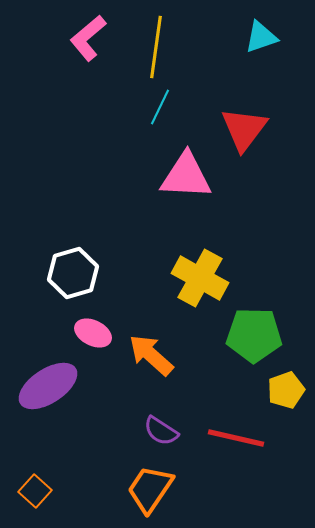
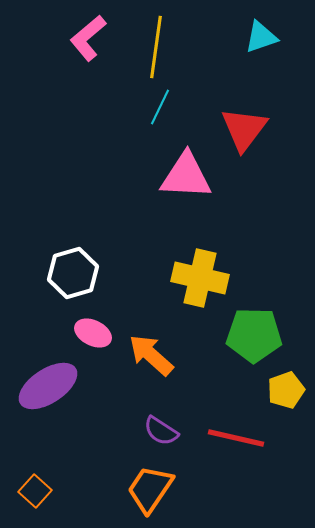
yellow cross: rotated 16 degrees counterclockwise
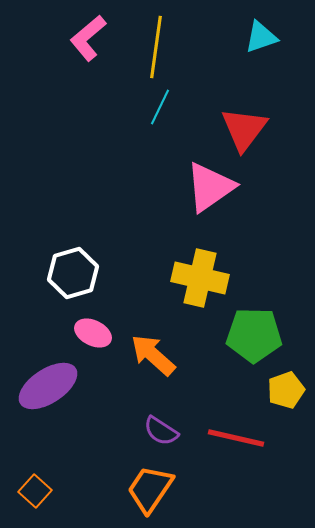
pink triangle: moved 24 px right, 11 px down; rotated 38 degrees counterclockwise
orange arrow: moved 2 px right
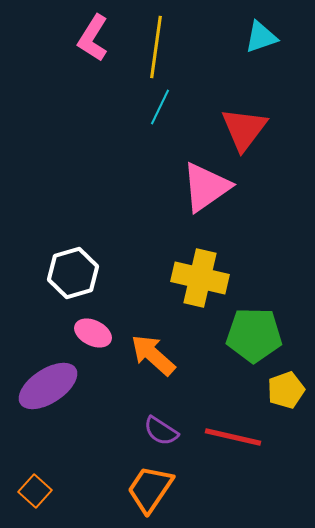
pink L-shape: moved 5 px right; rotated 18 degrees counterclockwise
pink triangle: moved 4 px left
red line: moved 3 px left, 1 px up
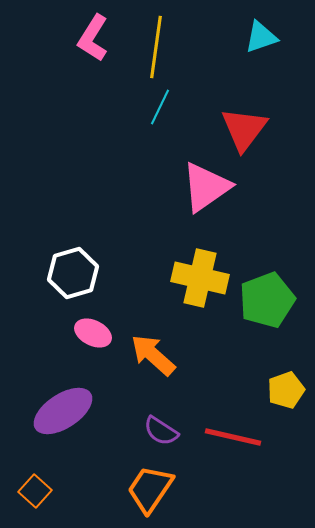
green pentagon: moved 13 px right, 35 px up; rotated 22 degrees counterclockwise
purple ellipse: moved 15 px right, 25 px down
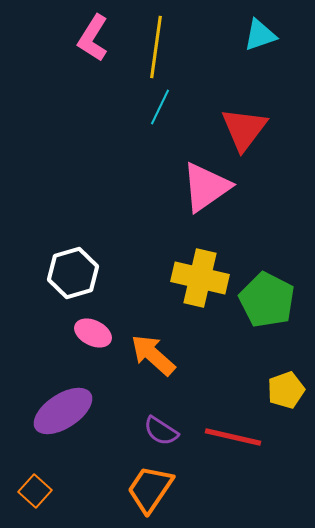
cyan triangle: moved 1 px left, 2 px up
green pentagon: rotated 24 degrees counterclockwise
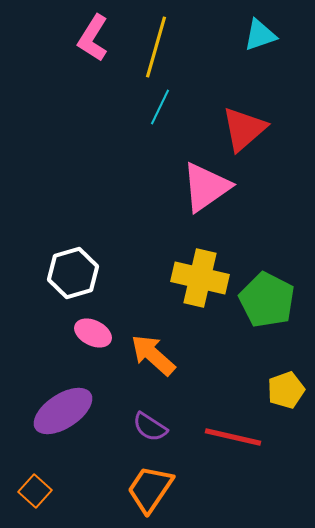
yellow line: rotated 8 degrees clockwise
red triangle: rotated 12 degrees clockwise
purple semicircle: moved 11 px left, 4 px up
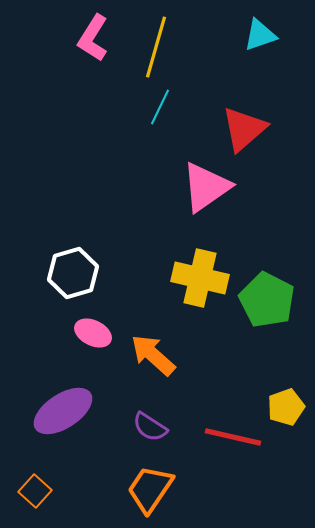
yellow pentagon: moved 17 px down
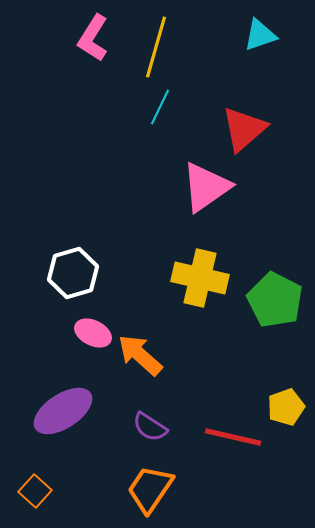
green pentagon: moved 8 px right
orange arrow: moved 13 px left
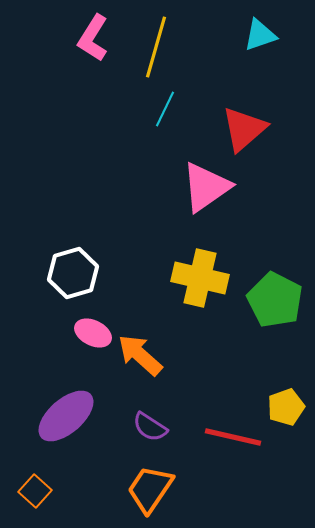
cyan line: moved 5 px right, 2 px down
purple ellipse: moved 3 px right, 5 px down; rotated 8 degrees counterclockwise
